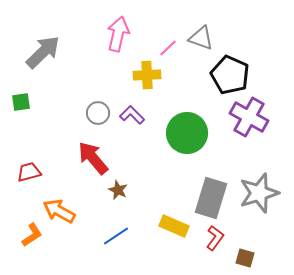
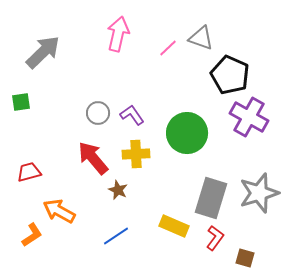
yellow cross: moved 11 px left, 79 px down
purple L-shape: rotated 10 degrees clockwise
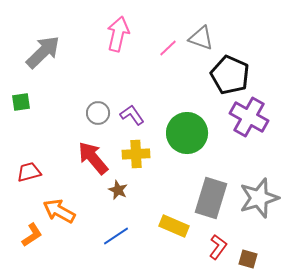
gray star: moved 5 px down
red L-shape: moved 3 px right, 9 px down
brown square: moved 3 px right, 1 px down
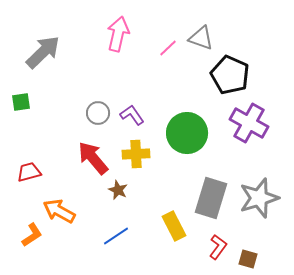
purple cross: moved 6 px down
yellow rectangle: rotated 40 degrees clockwise
